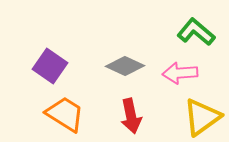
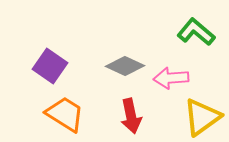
pink arrow: moved 9 px left, 5 px down
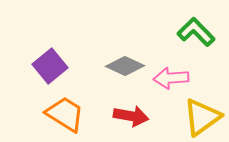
green L-shape: rotated 6 degrees clockwise
purple square: rotated 16 degrees clockwise
red arrow: rotated 68 degrees counterclockwise
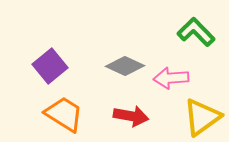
orange trapezoid: moved 1 px left
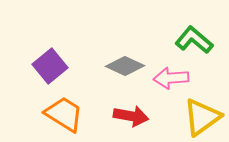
green L-shape: moved 2 px left, 8 px down; rotated 6 degrees counterclockwise
